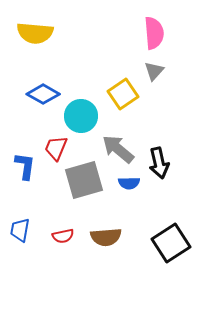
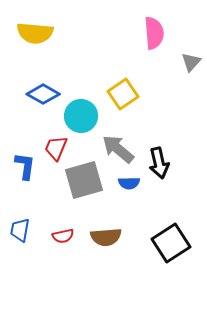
gray triangle: moved 37 px right, 9 px up
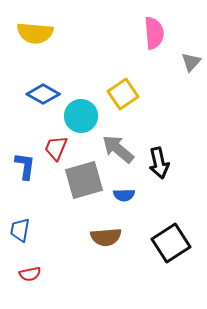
blue semicircle: moved 5 px left, 12 px down
red semicircle: moved 33 px left, 38 px down
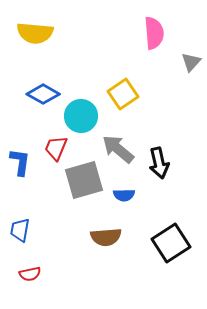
blue L-shape: moved 5 px left, 4 px up
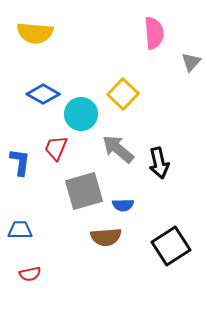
yellow square: rotated 12 degrees counterclockwise
cyan circle: moved 2 px up
gray square: moved 11 px down
blue semicircle: moved 1 px left, 10 px down
blue trapezoid: rotated 80 degrees clockwise
black square: moved 3 px down
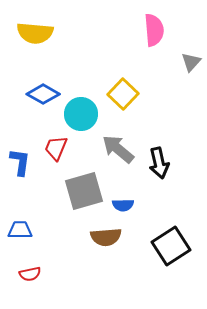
pink semicircle: moved 3 px up
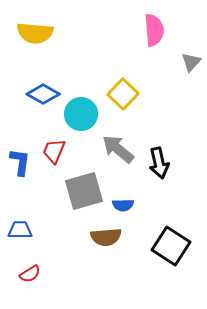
red trapezoid: moved 2 px left, 3 px down
black square: rotated 24 degrees counterclockwise
red semicircle: rotated 20 degrees counterclockwise
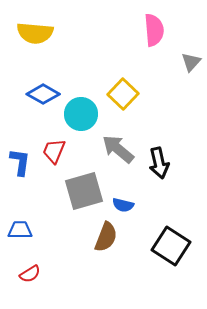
blue semicircle: rotated 15 degrees clockwise
brown semicircle: rotated 64 degrees counterclockwise
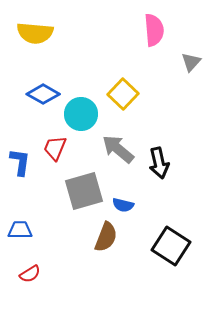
red trapezoid: moved 1 px right, 3 px up
